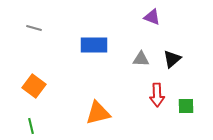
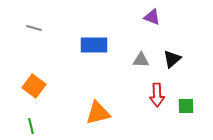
gray triangle: moved 1 px down
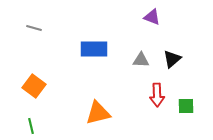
blue rectangle: moved 4 px down
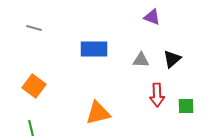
green line: moved 2 px down
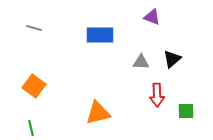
blue rectangle: moved 6 px right, 14 px up
gray triangle: moved 2 px down
green square: moved 5 px down
